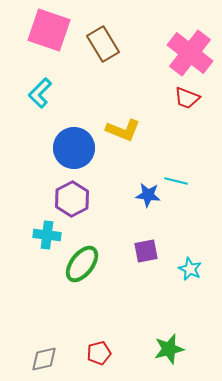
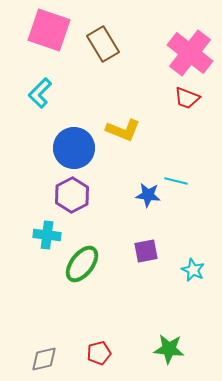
purple hexagon: moved 4 px up
cyan star: moved 3 px right, 1 px down
green star: rotated 20 degrees clockwise
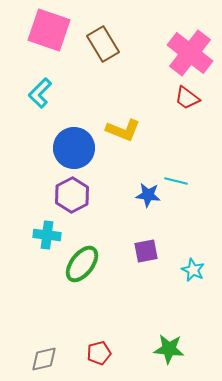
red trapezoid: rotated 16 degrees clockwise
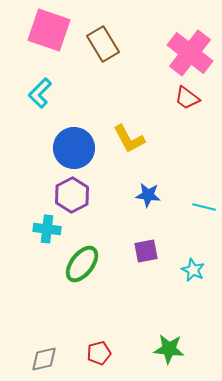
yellow L-shape: moved 6 px right, 9 px down; rotated 40 degrees clockwise
cyan line: moved 28 px right, 26 px down
cyan cross: moved 6 px up
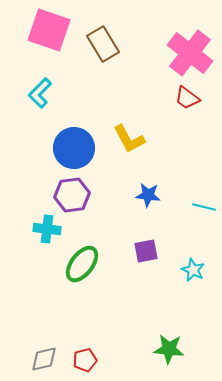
purple hexagon: rotated 20 degrees clockwise
red pentagon: moved 14 px left, 7 px down
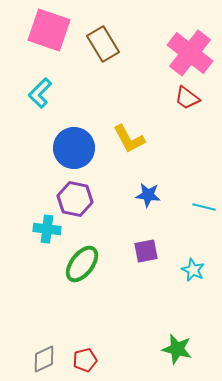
purple hexagon: moved 3 px right, 4 px down; rotated 20 degrees clockwise
green star: moved 8 px right; rotated 8 degrees clockwise
gray diamond: rotated 12 degrees counterclockwise
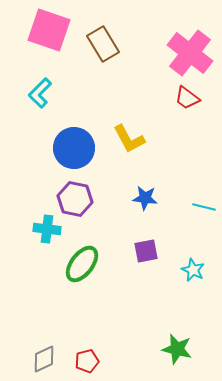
blue star: moved 3 px left, 3 px down
red pentagon: moved 2 px right, 1 px down
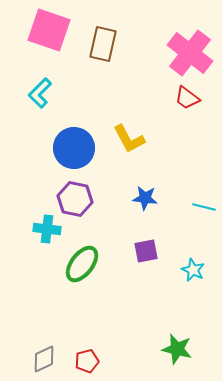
brown rectangle: rotated 44 degrees clockwise
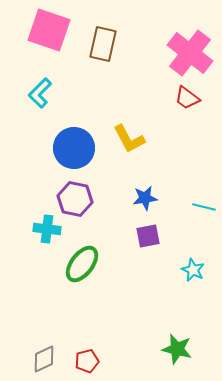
blue star: rotated 15 degrees counterclockwise
purple square: moved 2 px right, 15 px up
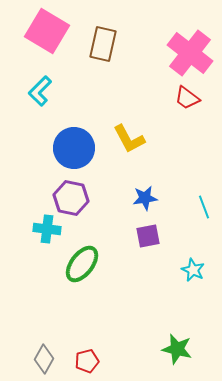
pink square: moved 2 px left, 1 px down; rotated 12 degrees clockwise
cyan L-shape: moved 2 px up
purple hexagon: moved 4 px left, 1 px up
cyan line: rotated 55 degrees clockwise
gray diamond: rotated 36 degrees counterclockwise
